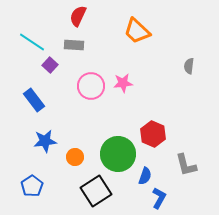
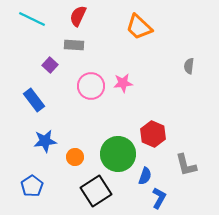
orange trapezoid: moved 2 px right, 4 px up
cyan line: moved 23 px up; rotated 8 degrees counterclockwise
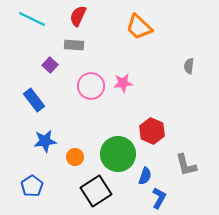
red hexagon: moved 1 px left, 3 px up
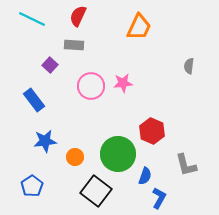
orange trapezoid: rotated 108 degrees counterclockwise
black square: rotated 20 degrees counterclockwise
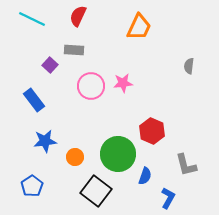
gray rectangle: moved 5 px down
blue L-shape: moved 9 px right
